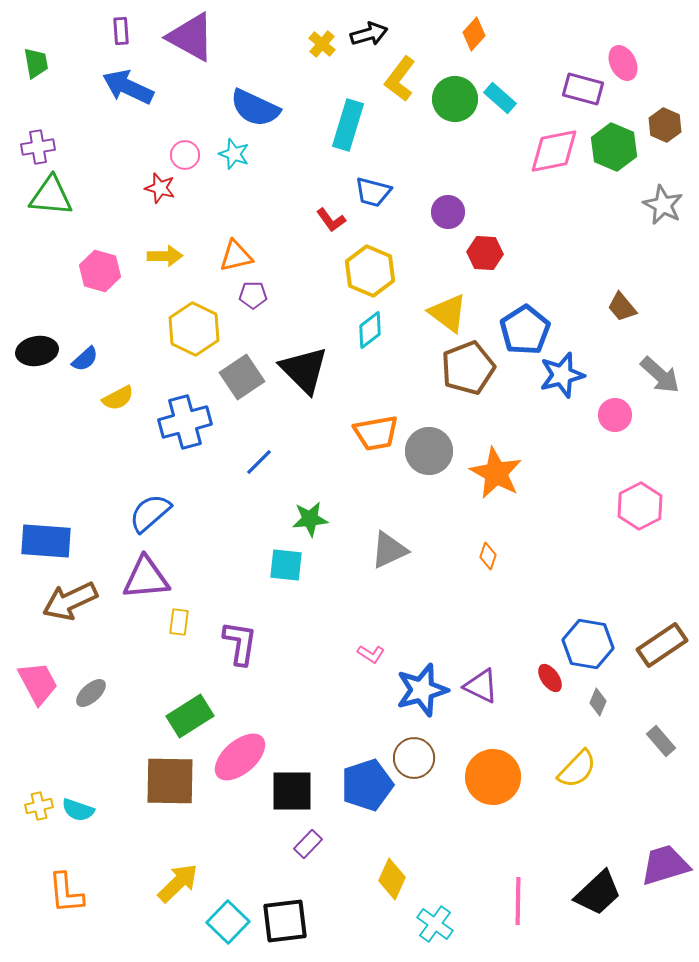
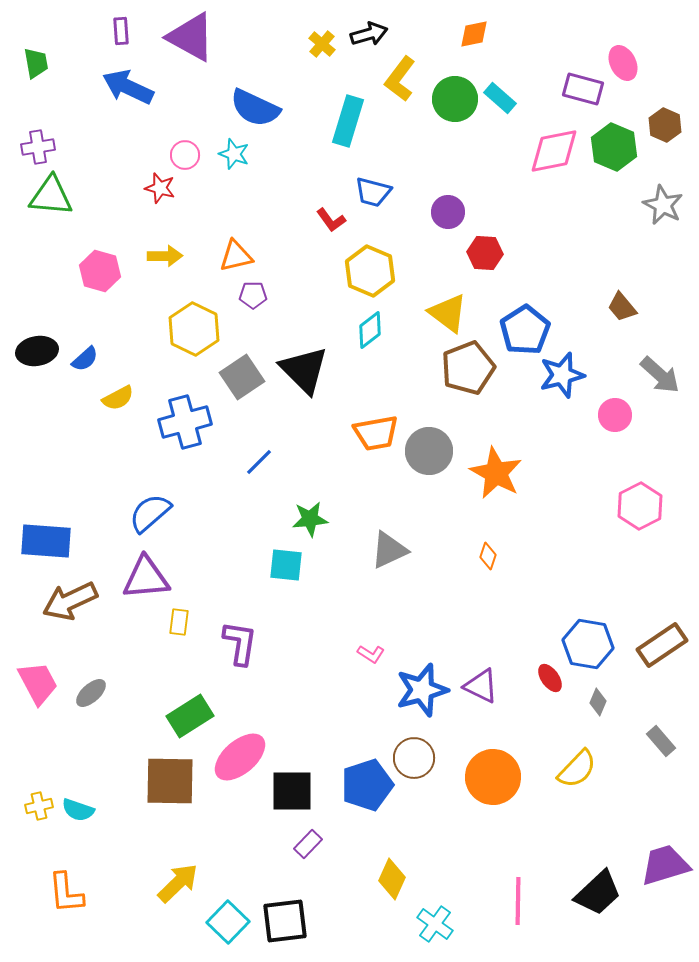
orange diamond at (474, 34): rotated 36 degrees clockwise
cyan rectangle at (348, 125): moved 4 px up
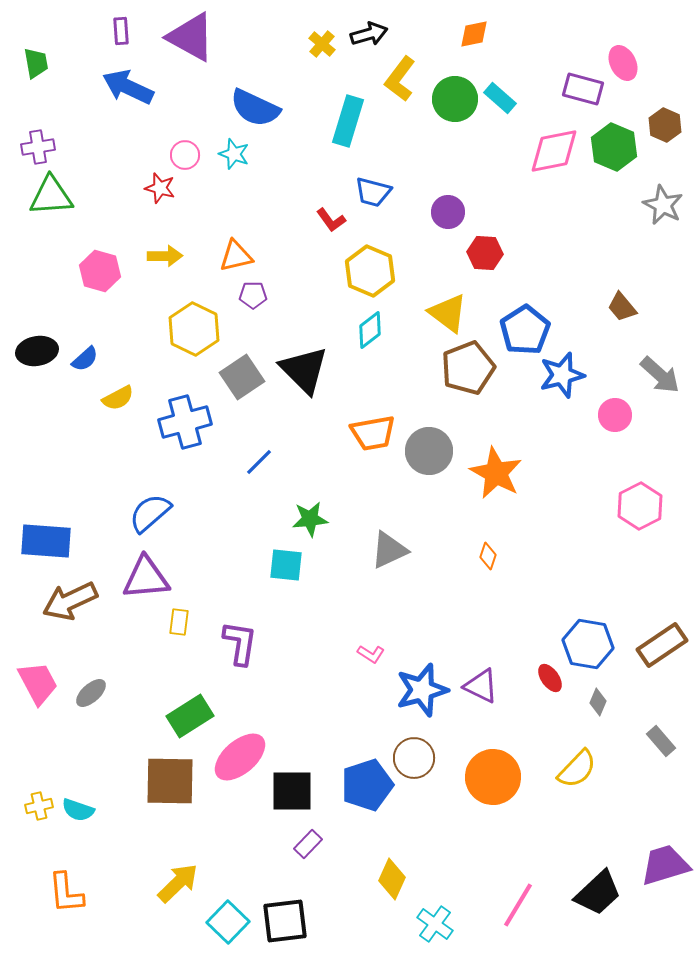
green triangle at (51, 196): rotated 9 degrees counterclockwise
orange trapezoid at (376, 433): moved 3 px left
pink line at (518, 901): moved 4 px down; rotated 30 degrees clockwise
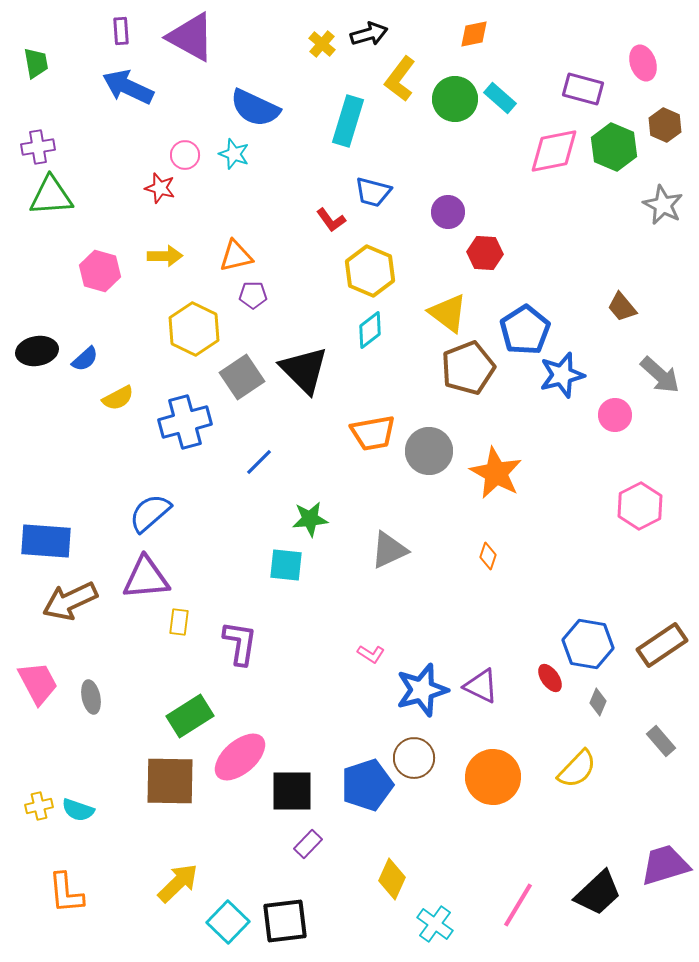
pink ellipse at (623, 63): moved 20 px right; rotated 8 degrees clockwise
gray ellipse at (91, 693): moved 4 px down; rotated 60 degrees counterclockwise
